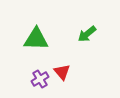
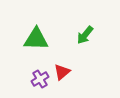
green arrow: moved 2 px left, 1 px down; rotated 12 degrees counterclockwise
red triangle: rotated 30 degrees clockwise
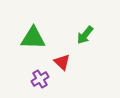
green triangle: moved 3 px left, 1 px up
red triangle: moved 10 px up; rotated 36 degrees counterclockwise
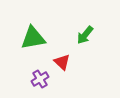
green triangle: rotated 12 degrees counterclockwise
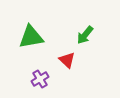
green triangle: moved 2 px left, 1 px up
red triangle: moved 5 px right, 2 px up
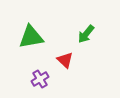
green arrow: moved 1 px right, 1 px up
red triangle: moved 2 px left
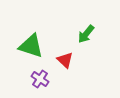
green triangle: moved 9 px down; rotated 28 degrees clockwise
purple cross: rotated 24 degrees counterclockwise
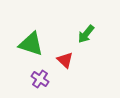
green triangle: moved 2 px up
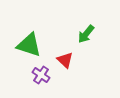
green triangle: moved 2 px left, 1 px down
purple cross: moved 1 px right, 4 px up
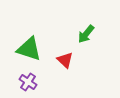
green triangle: moved 4 px down
purple cross: moved 13 px left, 7 px down
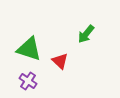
red triangle: moved 5 px left, 1 px down
purple cross: moved 1 px up
